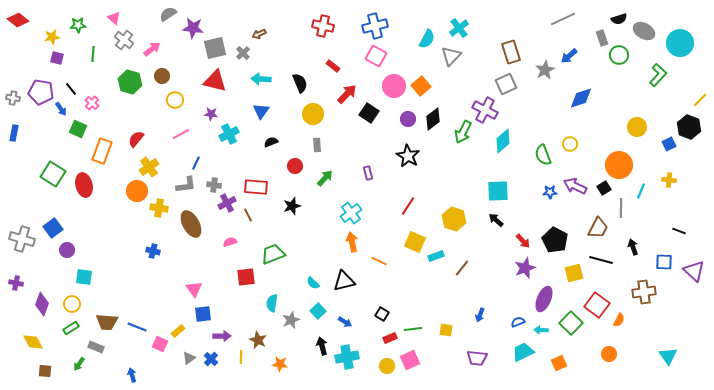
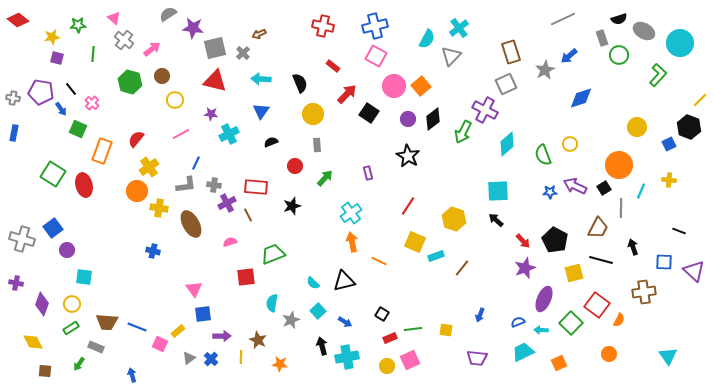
cyan diamond at (503, 141): moved 4 px right, 3 px down
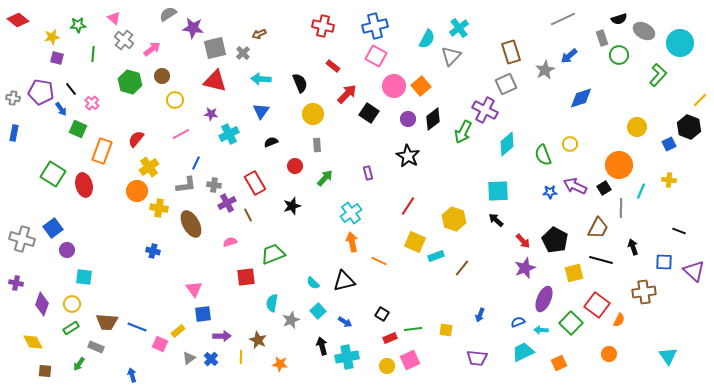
red rectangle at (256, 187): moved 1 px left, 4 px up; rotated 55 degrees clockwise
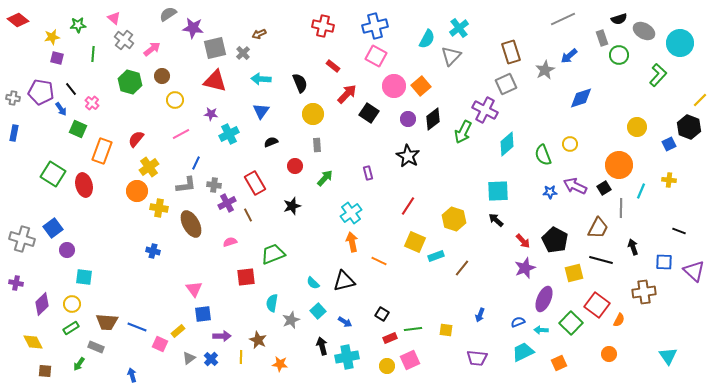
purple diamond at (42, 304): rotated 25 degrees clockwise
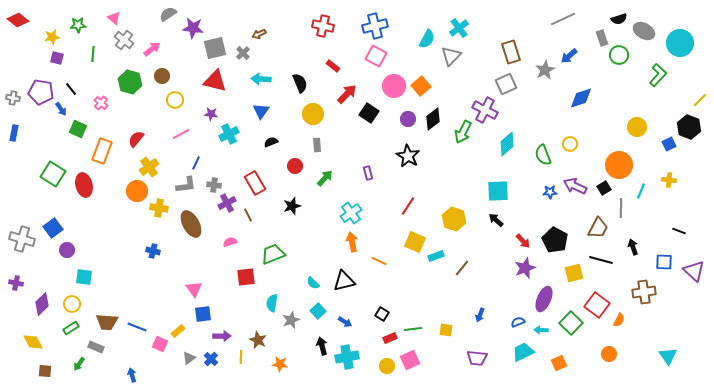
pink cross at (92, 103): moved 9 px right
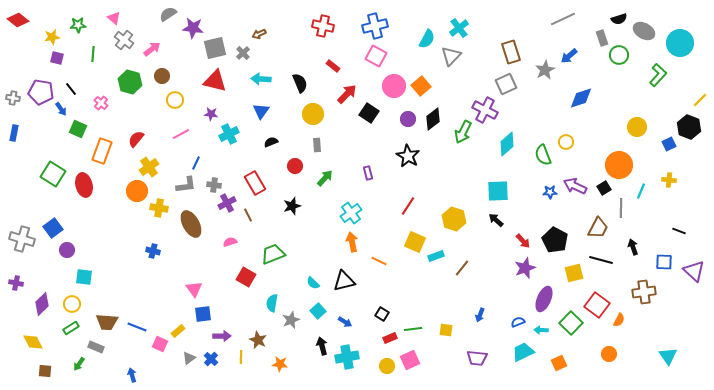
yellow circle at (570, 144): moved 4 px left, 2 px up
red square at (246, 277): rotated 36 degrees clockwise
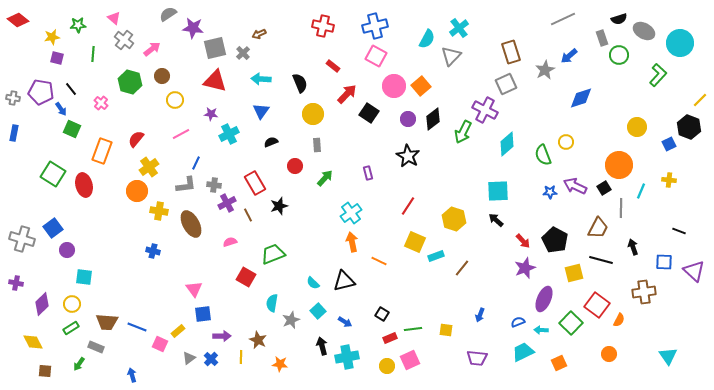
green square at (78, 129): moved 6 px left
black star at (292, 206): moved 13 px left
yellow cross at (159, 208): moved 3 px down
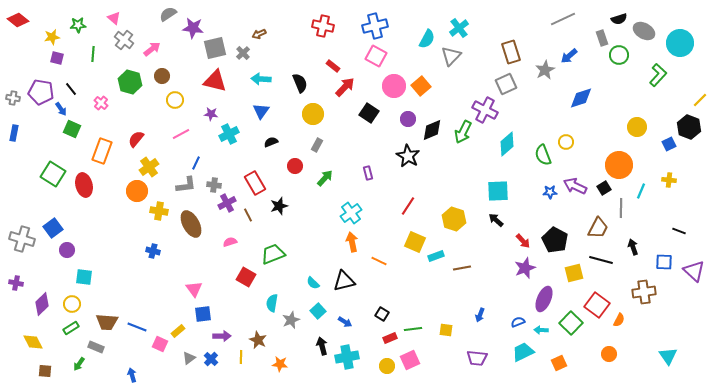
red arrow at (347, 94): moved 2 px left, 7 px up
black diamond at (433, 119): moved 1 px left, 11 px down; rotated 15 degrees clockwise
gray rectangle at (317, 145): rotated 32 degrees clockwise
brown line at (462, 268): rotated 42 degrees clockwise
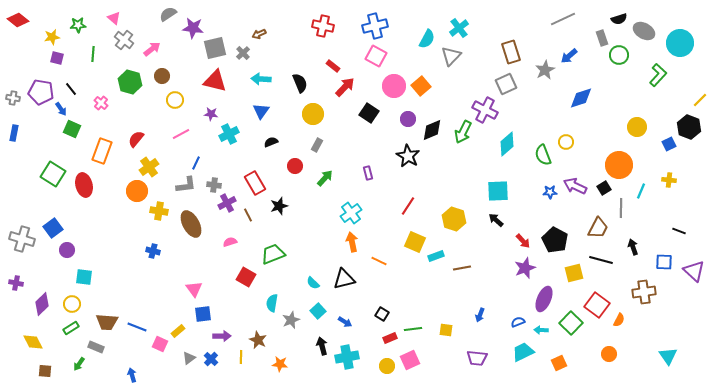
black triangle at (344, 281): moved 2 px up
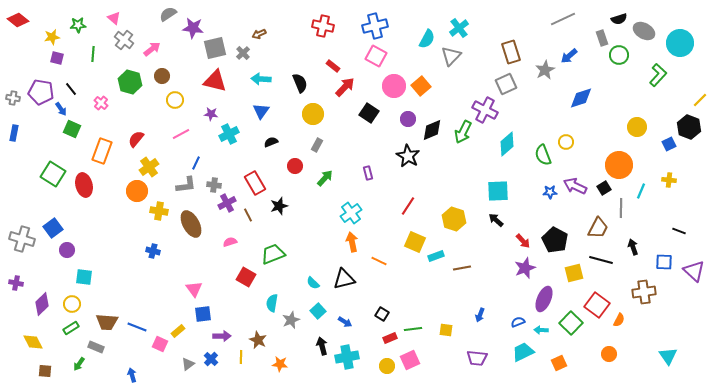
gray triangle at (189, 358): moved 1 px left, 6 px down
